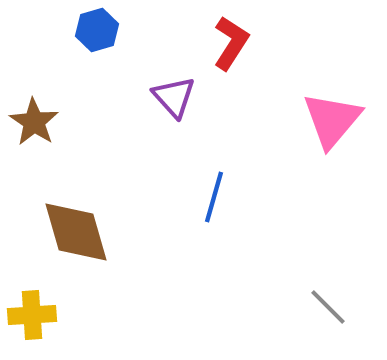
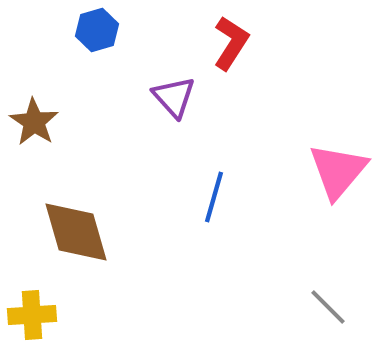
pink triangle: moved 6 px right, 51 px down
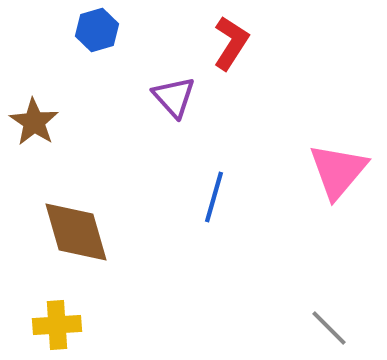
gray line: moved 1 px right, 21 px down
yellow cross: moved 25 px right, 10 px down
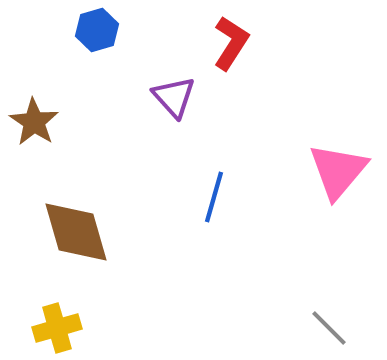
yellow cross: moved 3 px down; rotated 12 degrees counterclockwise
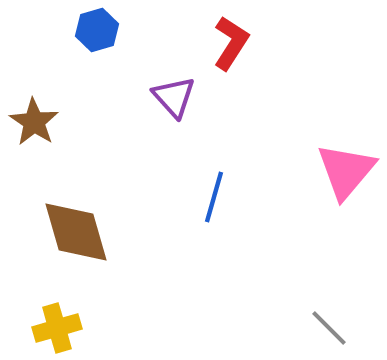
pink triangle: moved 8 px right
